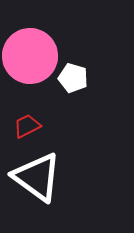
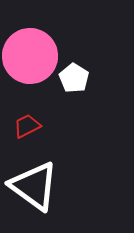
white pentagon: moved 1 px right; rotated 16 degrees clockwise
white triangle: moved 3 px left, 9 px down
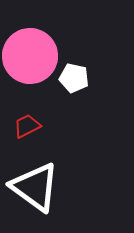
white pentagon: rotated 20 degrees counterclockwise
white triangle: moved 1 px right, 1 px down
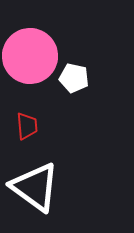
red trapezoid: rotated 112 degrees clockwise
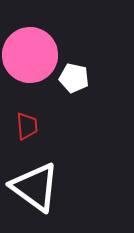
pink circle: moved 1 px up
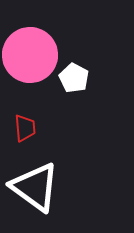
white pentagon: rotated 16 degrees clockwise
red trapezoid: moved 2 px left, 2 px down
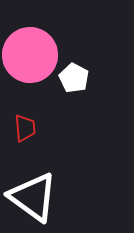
white triangle: moved 2 px left, 10 px down
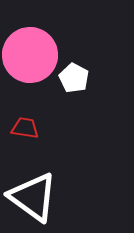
red trapezoid: rotated 76 degrees counterclockwise
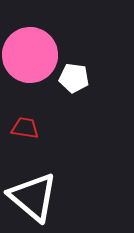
white pentagon: rotated 20 degrees counterclockwise
white triangle: rotated 4 degrees clockwise
